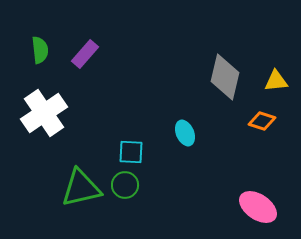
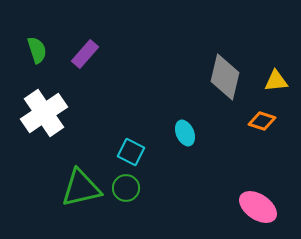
green semicircle: moved 3 px left; rotated 12 degrees counterclockwise
cyan square: rotated 24 degrees clockwise
green circle: moved 1 px right, 3 px down
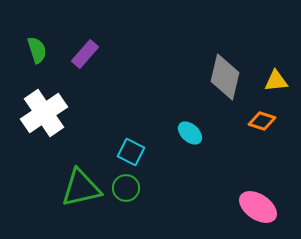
cyan ellipse: moved 5 px right; rotated 25 degrees counterclockwise
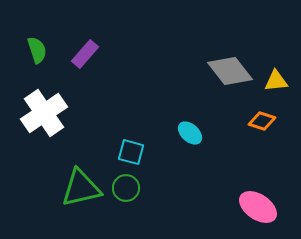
gray diamond: moved 5 px right, 6 px up; rotated 51 degrees counterclockwise
cyan square: rotated 12 degrees counterclockwise
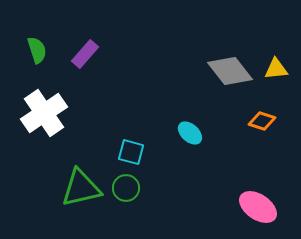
yellow triangle: moved 12 px up
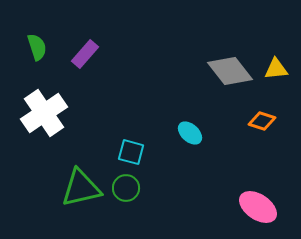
green semicircle: moved 3 px up
